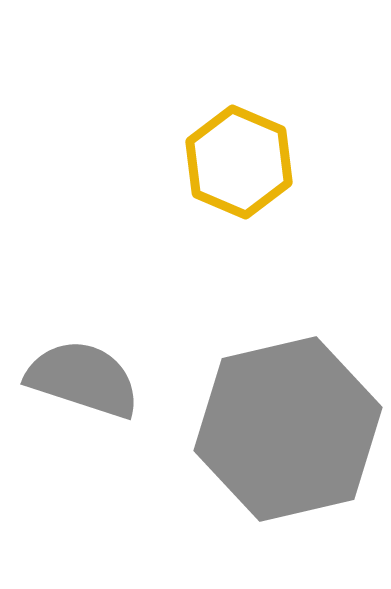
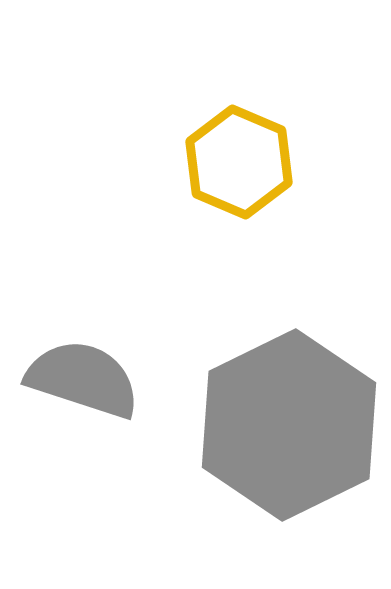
gray hexagon: moved 1 px right, 4 px up; rotated 13 degrees counterclockwise
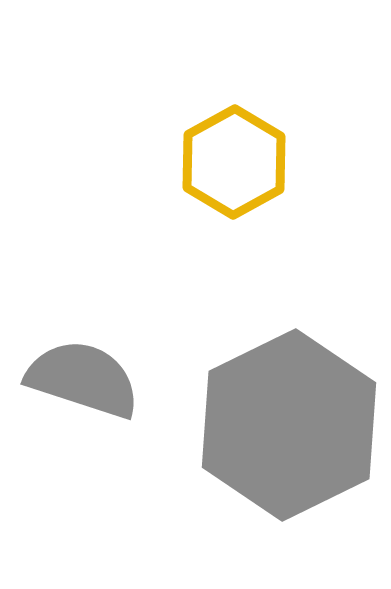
yellow hexagon: moved 5 px left; rotated 8 degrees clockwise
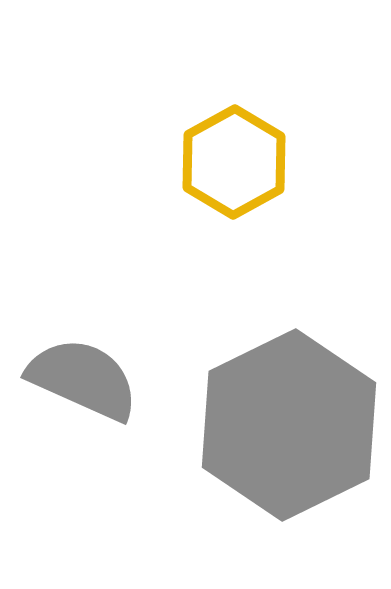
gray semicircle: rotated 6 degrees clockwise
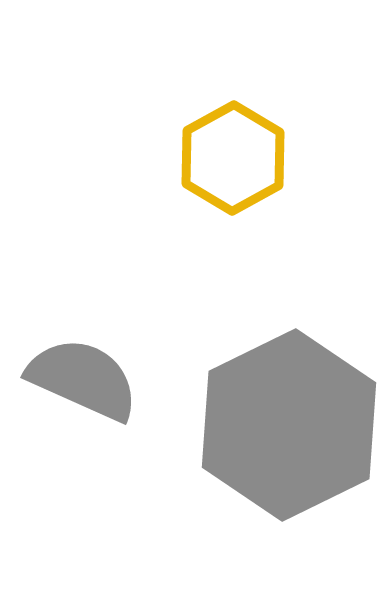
yellow hexagon: moved 1 px left, 4 px up
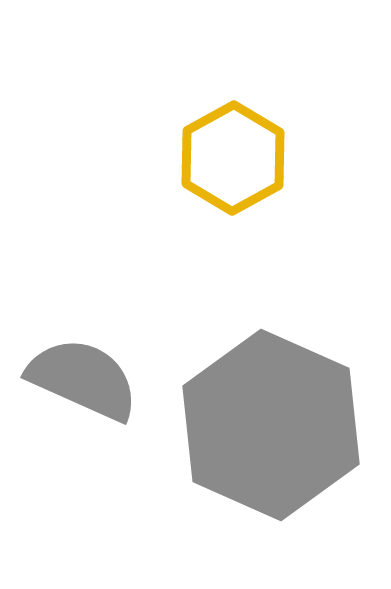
gray hexagon: moved 18 px left; rotated 10 degrees counterclockwise
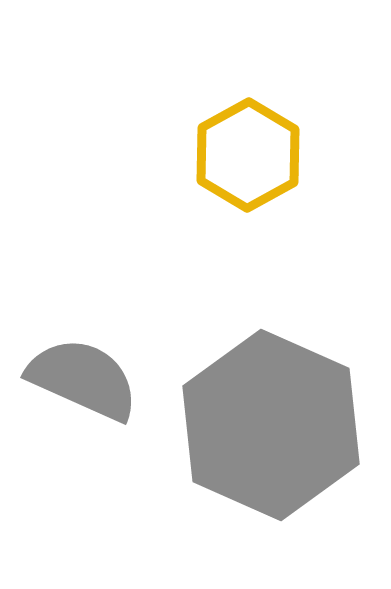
yellow hexagon: moved 15 px right, 3 px up
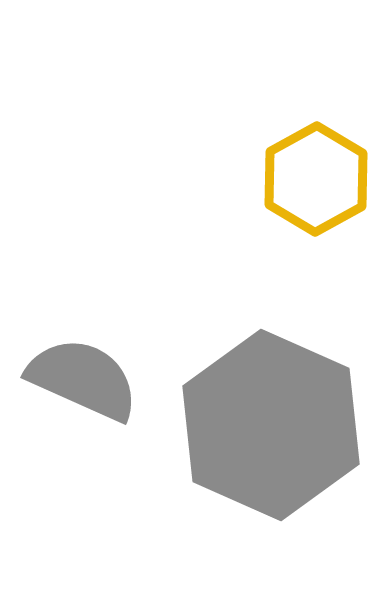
yellow hexagon: moved 68 px right, 24 px down
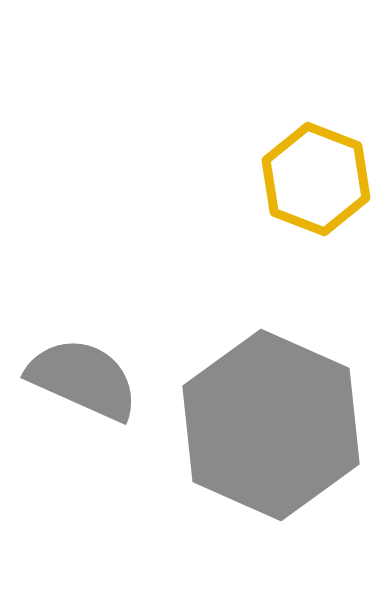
yellow hexagon: rotated 10 degrees counterclockwise
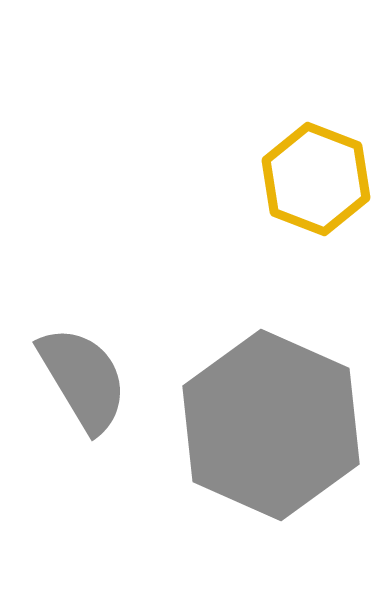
gray semicircle: rotated 35 degrees clockwise
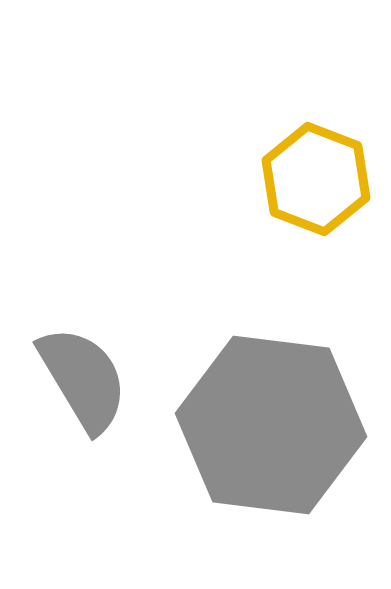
gray hexagon: rotated 17 degrees counterclockwise
